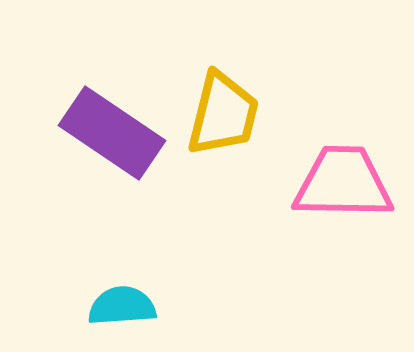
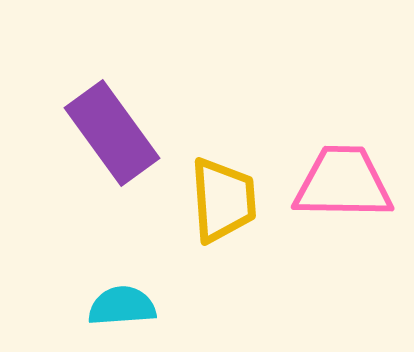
yellow trapezoid: moved 86 px down; rotated 18 degrees counterclockwise
purple rectangle: rotated 20 degrees clockwise
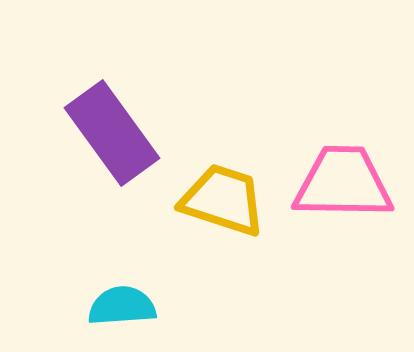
yellow trapezoid: rotated 68 degrees counterclockwise
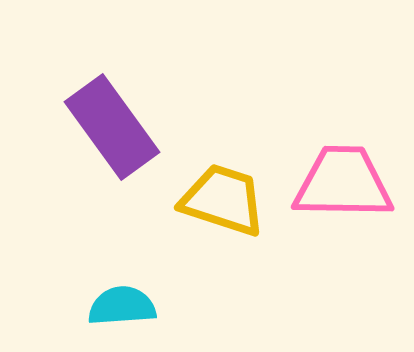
purple rectangle: moved 6 px up
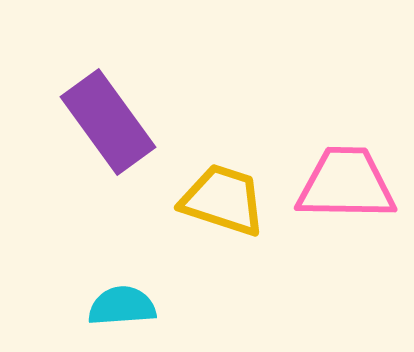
purple rectangle: moved 4 px left, 5 px up
pink trapezoid: moved 3 px right, 1 px down
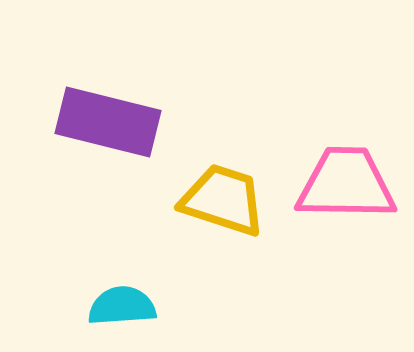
purple rectangle: rotated 40 degrees counterclockwise
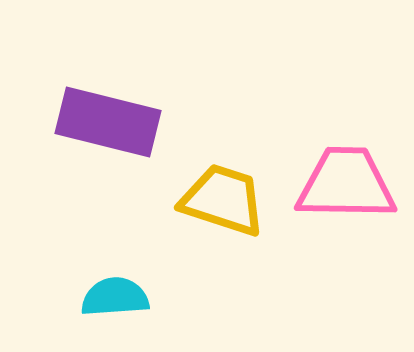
cyan semicircle: moved 7 px left, 9 px up
